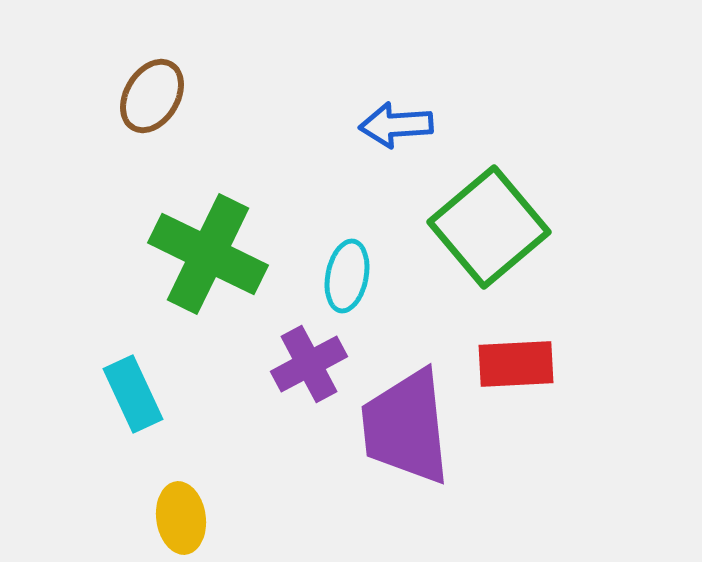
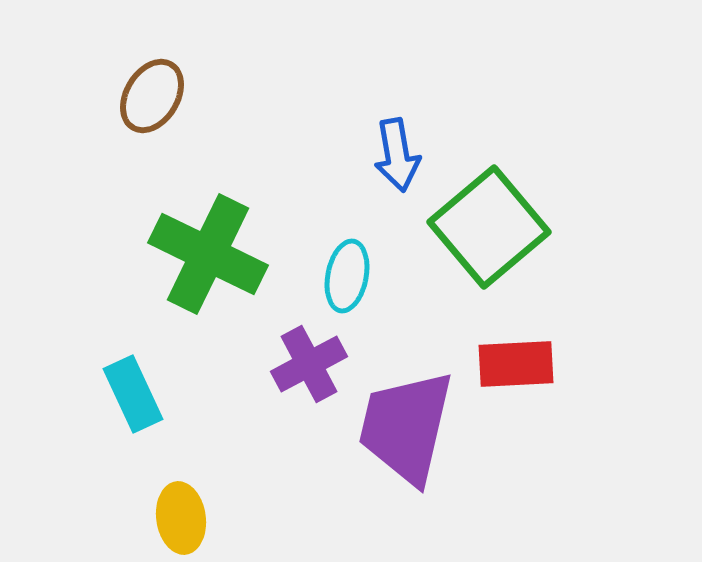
blue arrow: moved 1 px right, 30 px down; rotated 96 degrees counterclockwise
purple trapezoid: rotated 19 degrees clockwise
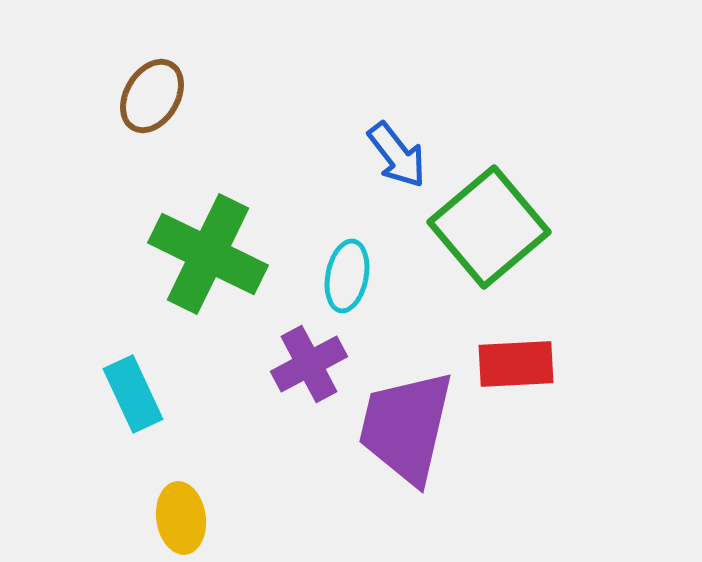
blue arrow: rotated 28 degrees counterclockwise
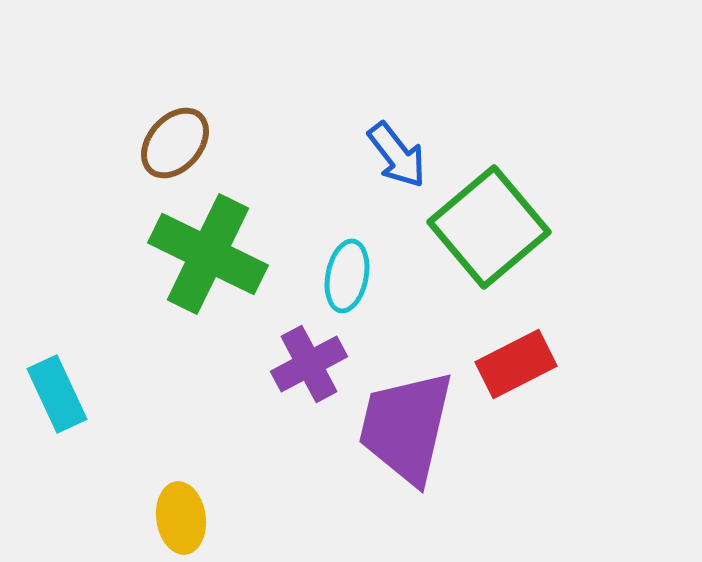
brown ellipse: moved 23 px right, 47 px down; rotated 10 degrees clockwise
red rectangle: rotated 24 degrees counterclockwise
cyan rectangle: moved 76 px left
